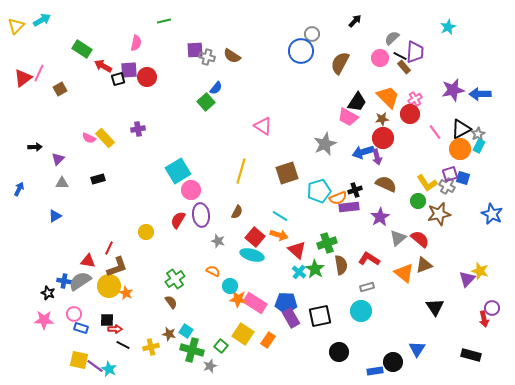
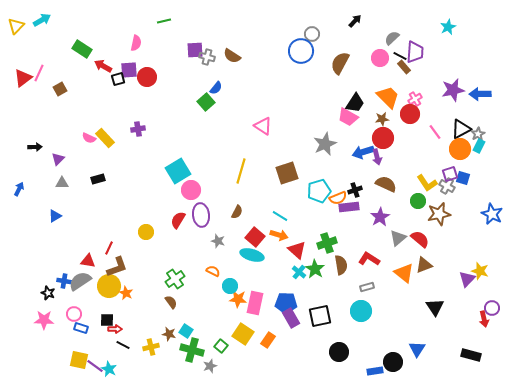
black trapezoid at (357, 102): moved 2 px left, 1 px down
pink rectangle at (255, 303): rotated 70 degrees clockwise
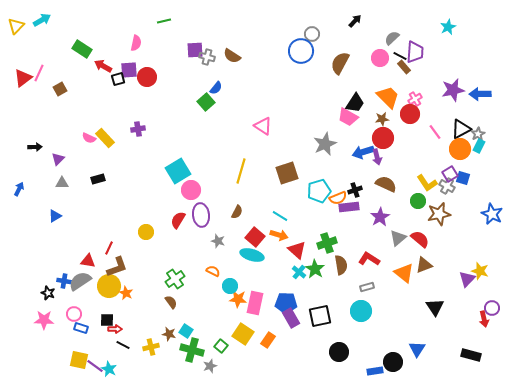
purple square at (450, 174): rotated 14 degrees counterclockwise
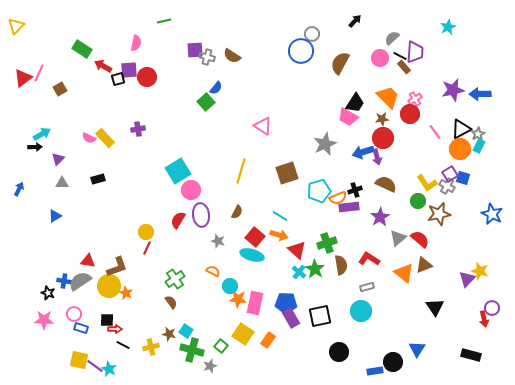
cyan arrow at (42, 20): moved 114 px down
red line at (109, 248): moved 38 px right
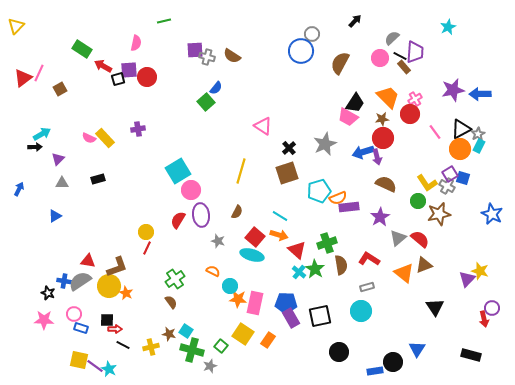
black cross at (355, 190): moved 66 px left, 42 px up; rotated 24 degrees counterclockwise
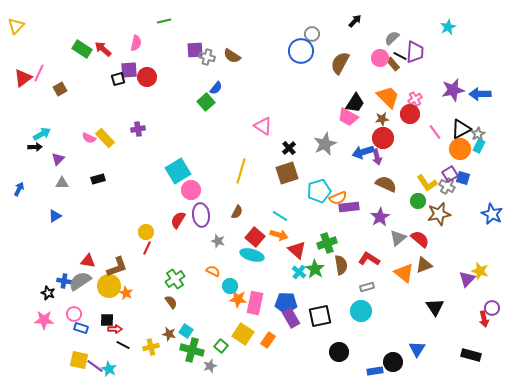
red arrow at (103, 66): moved 17 px up; rotated 12 degrees clockwise
brown rectangle at (404, 67): moved 11 px left, 3 px up
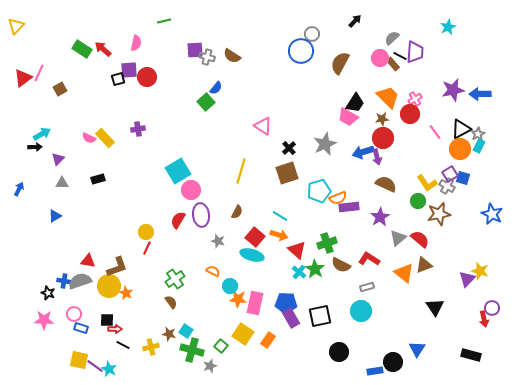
brown semicircle at (341, 265): rotated 126 degrees clockwise
gray semicircle at (80, 281): rotated 15 degrees clockwise
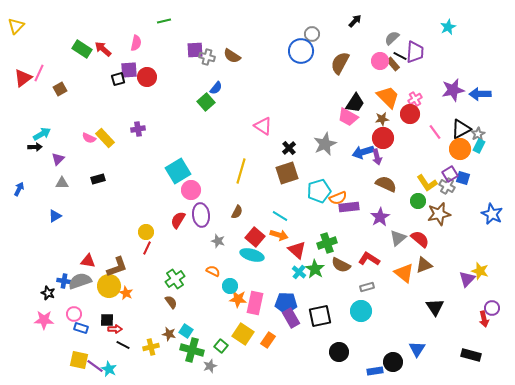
pink circle at (380, 58): moved 3 px down
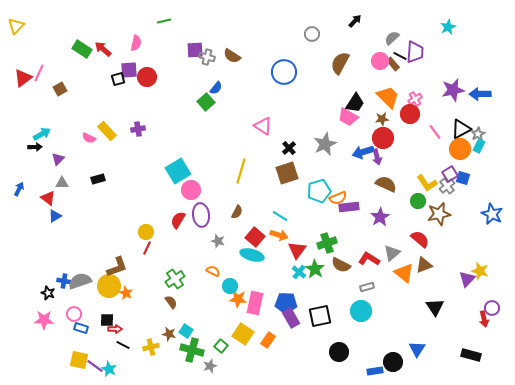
blue circle at (301, 51): moved 17 px left, 21 px down
yellow rectangle at (105, 138): moved 2 px right, 7 px up
gray cross at (447, 186): rotated 21 degrees clockwise
gray triangle at (398, 238): moved 6 px left, 15 px down
red triangle at (297, 250): rotated 24 degrees clockwise
red triangle at (88, 261): moved 40 px left, 63 px up; rotated 28 degrees clockwise
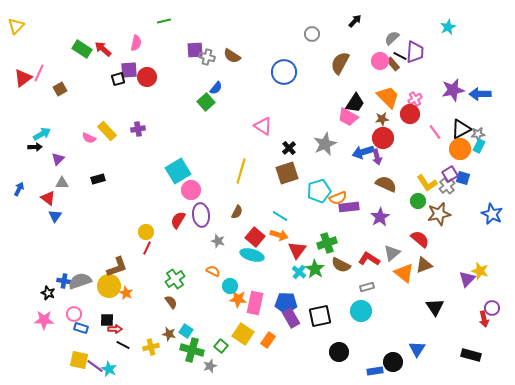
gray star at (478, 134): rotated 24 degrees clockwise
blue triangle at (55, 216): rotated 24 degrees counterclockwise
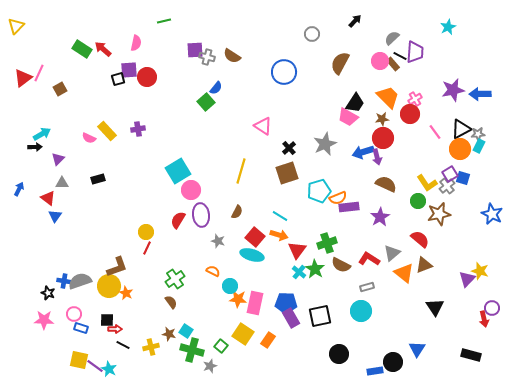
black circle at (339, 352): moved 2 px down
